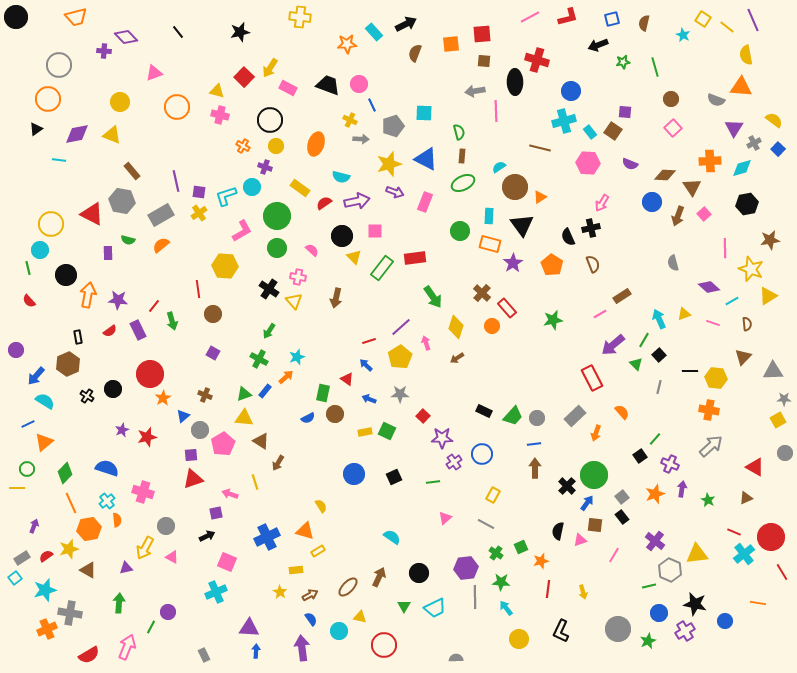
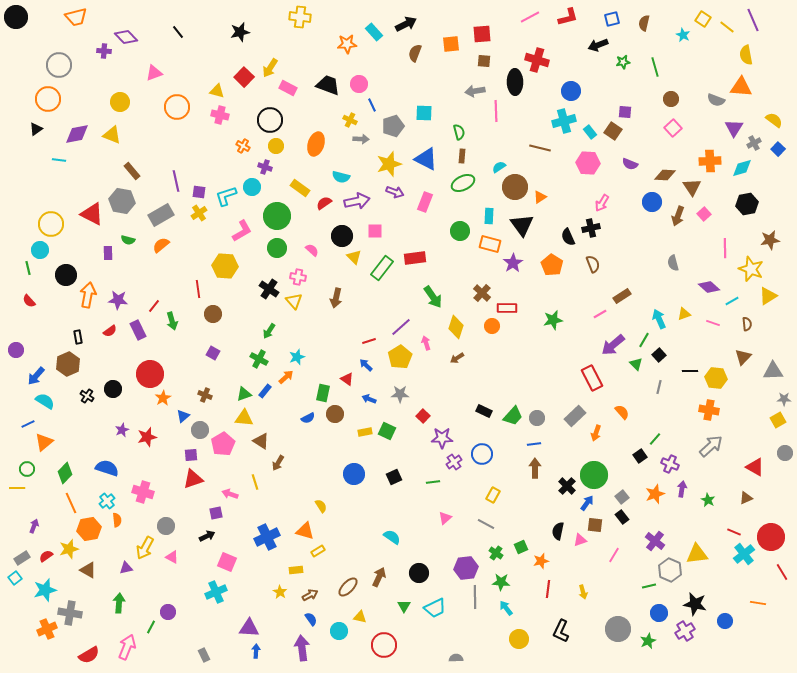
red rectangle at (507, 308): rotated 48 degrees counterclockwise
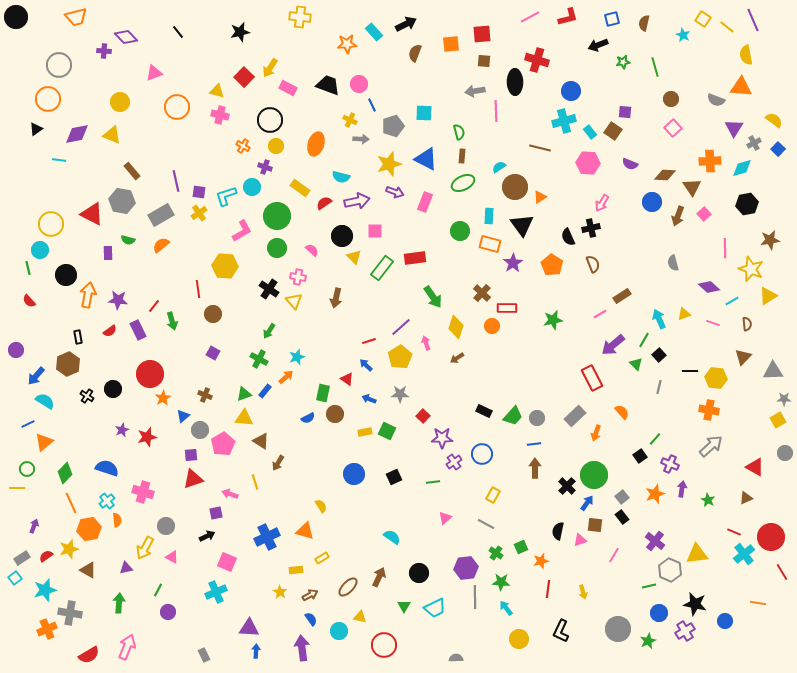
yellow rectangle at (318, 551): moved 4 px right, 7 px down
green line at (151, 627): moved 7 px right, 37 px up
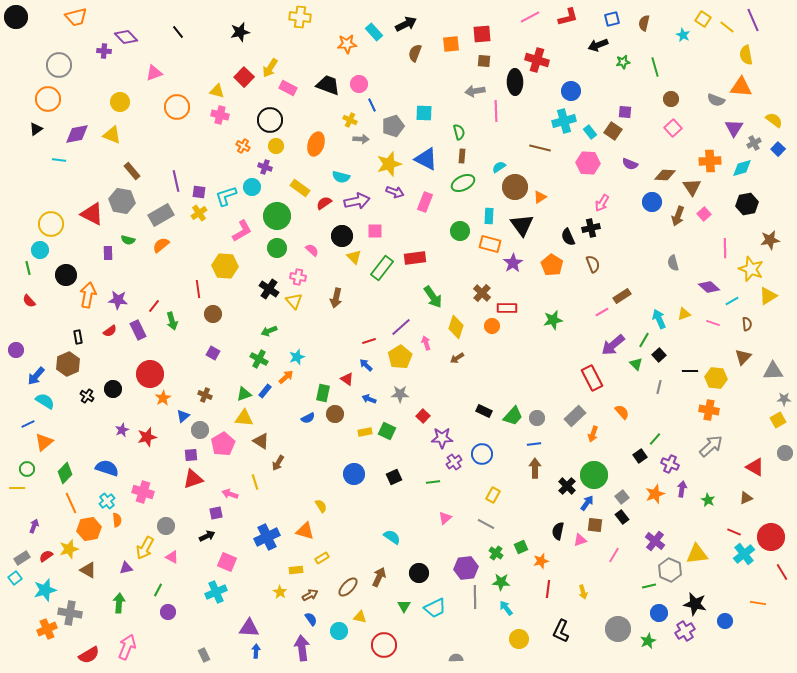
pink line at (600, 314): moved 2 px right, 2 px up
green arrow at (269, 331): rotated 35 degrees clockwise
orange arrow at (596, 433): moved 3 px left, 1 px down
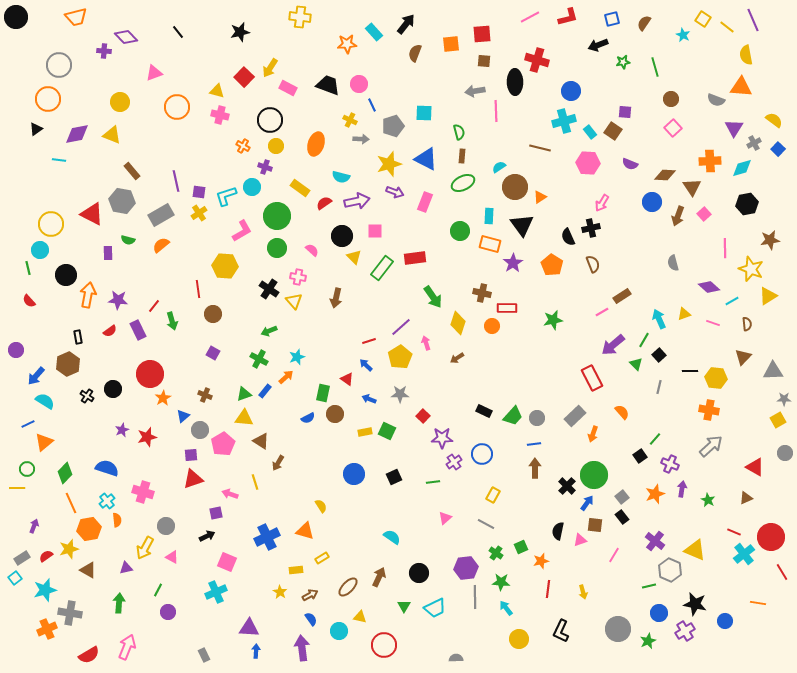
brown semicircle at (644, 23): rotated 21 degrees clockwise
black arrow at (406, 24): rotated 25 degrees counterclockwise
brown cross at (482, 293): rotated 30 degrees counterclockwise
yellow diamond at (456, 327): moved 2 px right, 4 px up
yellow triangle at (697, 554): moved 2 px left, 4 px up; rotated 30 degrees clockwise
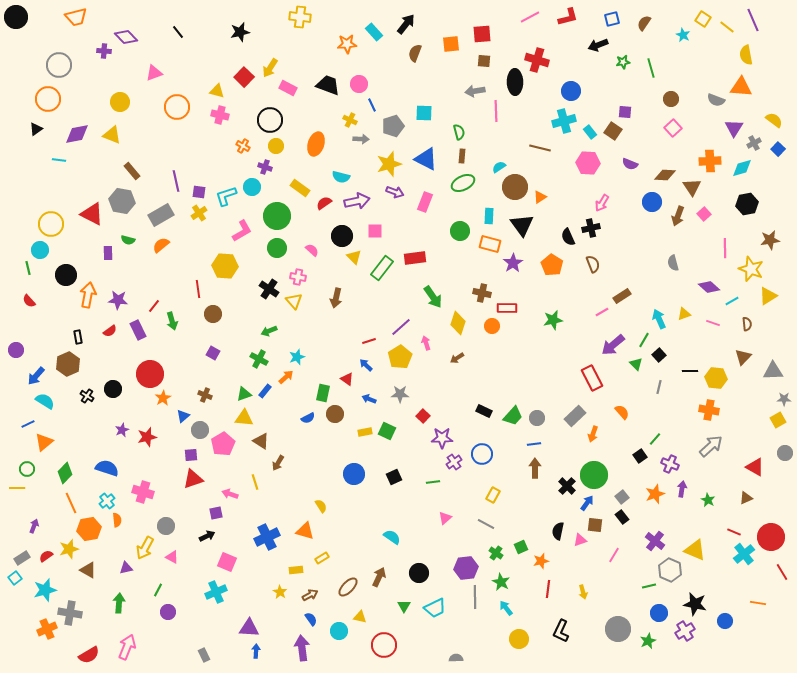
green line at (655, 67): moved 4 px left, 1 px down
green star at (501, 582): rotated 24 degrees clockwise
